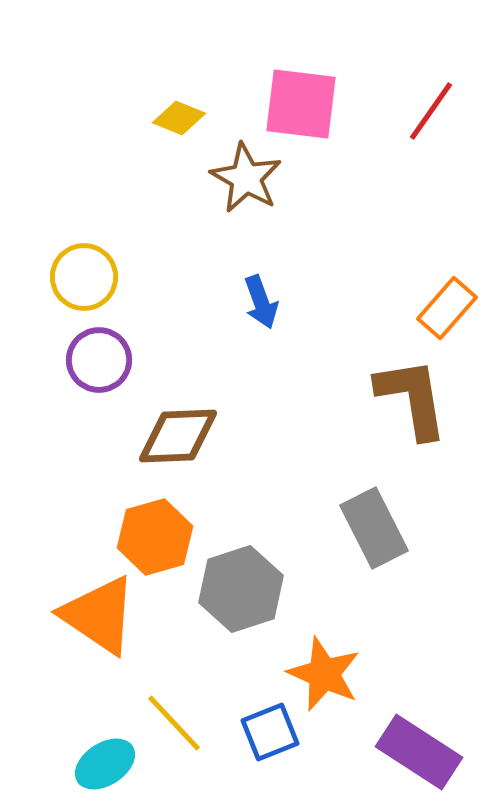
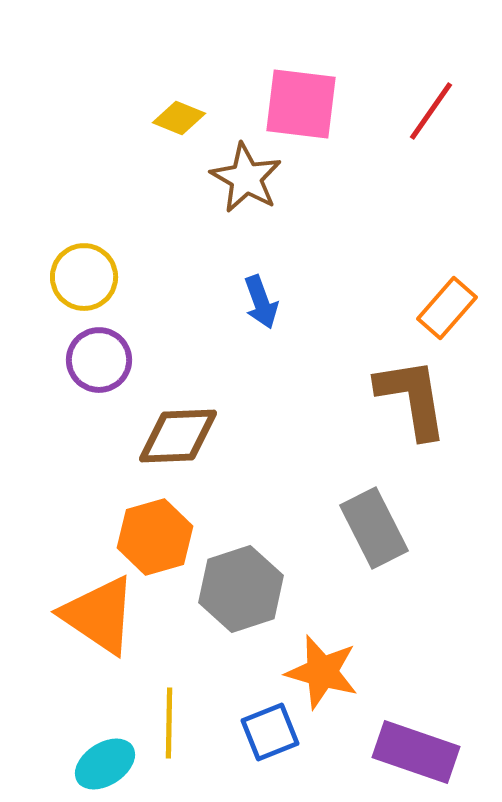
orange star: moved 2 px left, 2 px up; rotated 8 degrees counterclockwise
yellow line: moved 5 px left; rotated 44 degrees clockwise
purple rectangle: moved 3 px left; rotated 14 degrees counterclockwise
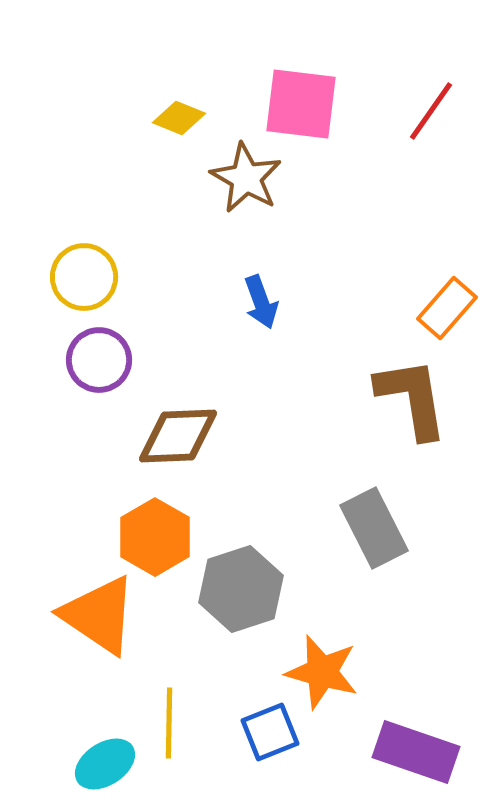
orange hexagon: rotated 14 degrees counterclockwise
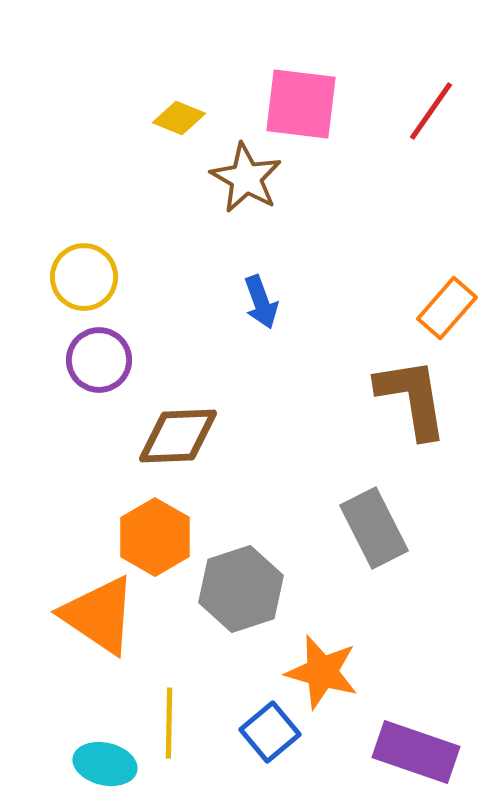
blue square: rotated 18 degrees counterclockwise
cyan ellipse: rotated 46 degrees clockwise
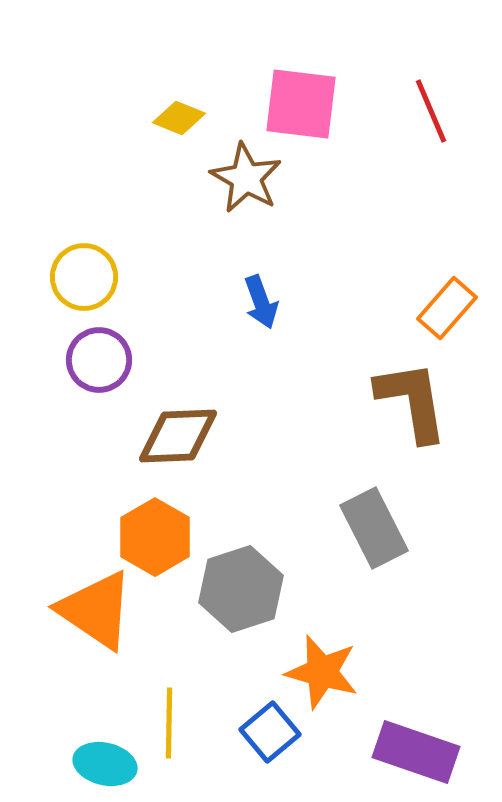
red line: rotated 58 degrees counterclockwise
brown L-shape: moved 3 px down
orange triangle: moved 3 px left, 5 px up
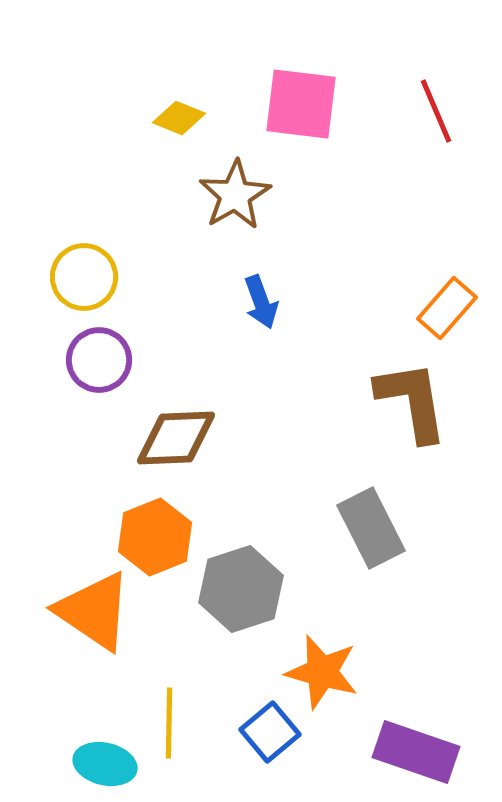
red line: moved 5 px right
brown star: moved 11 px left, 17 px down; rotated 12 degrees clockwise
brown diamond: moved 2 px left, 2 px down
gray rectangle: moved 3 px left
orange hexagon: rotated 8 degrees clockwise
orange triangle: moved 2 px left, 1 px down
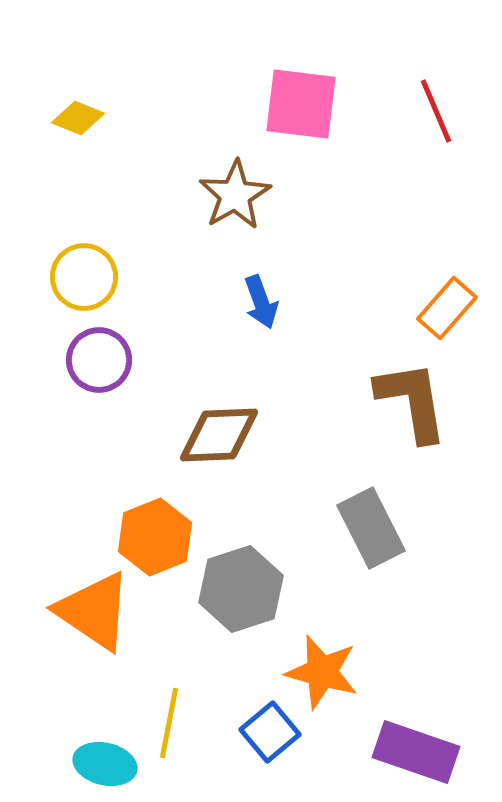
yellow diamond: moved 101 px left
brown diamond: moved 43 px right, 3 px up
yellow line: rotated 10 degrees clockwise
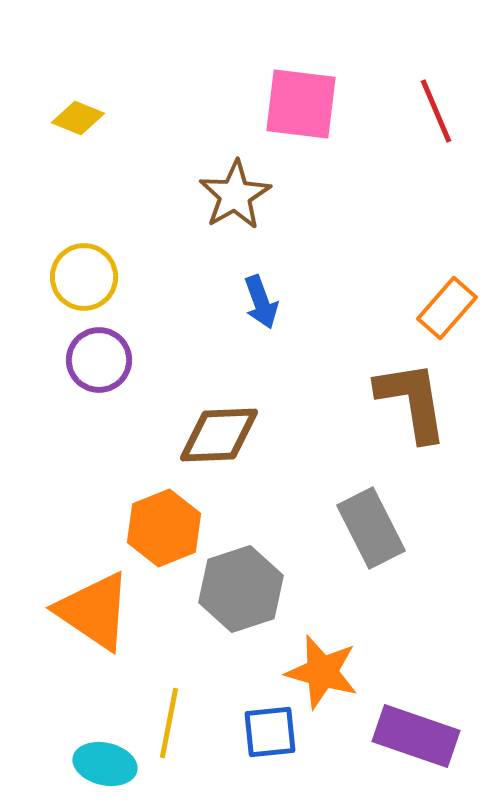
orange hexagon: moved 9 px right, 9 px up
blue square: rotated 34 degrees clockwise
purple rectangle: moved 16 px up
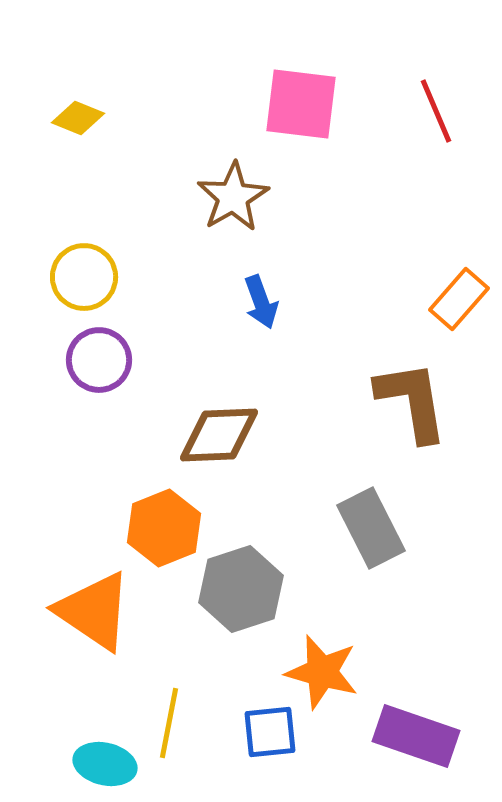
brown star: moved 2 px left, 2 px down
orange rectangle: moved 12 px right, 9 px up
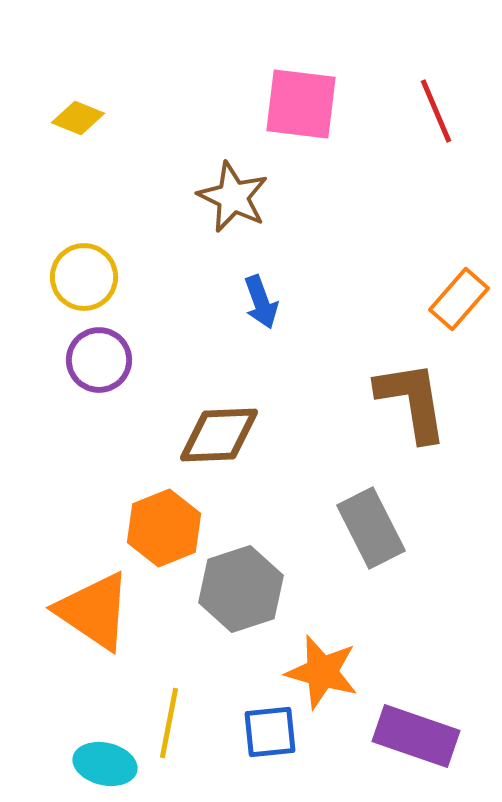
brown star: rotated 16 degrees counterclockwise
